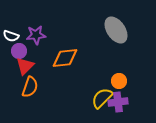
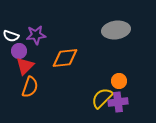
gray ellipse: rotated 64 degrees counterclockwise
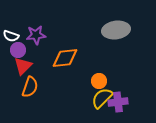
purple circle: moved 1 px left, 1 px up
red triangle: moved 2 px left
orange circle: moved 20 px left
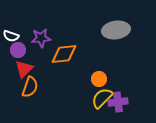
purple star: moved 5 px right, 3 px down
orange diamond: moved 1 px left, 4 px up
red triangle: moved 1 px right, 3 px down
orange circle: moved 2 px up
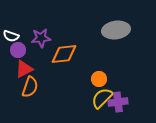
red triangle: rotated 18 degrees clockwise
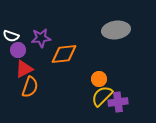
yellow semicircle: moved 2 px up
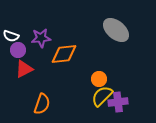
gray ellipse: rotated 48 degrees clockwise
orange semicircle: moved 12 px right, 17 px down
